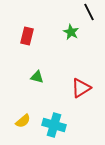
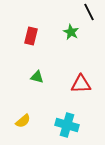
red rectangle: moved 4 px right
red triangle: moved 4 px up; rotated 30 degrees clockwise
cyan cross: moved 13 px right
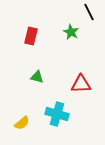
yellow semicircle: moved 1 px left, 2 px down
cyan cross: moved 10 px left, 11 px up
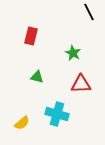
green star: moved 2 px right, 21 px down
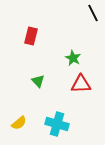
black line: moved 4 px right, 1 px down
green star: moved 5 px down
green triangle: moved 1 px right, 4 px down; rotated 32 degrees clockwise
cyan cross: moved 10 px down
yellow semicircle: moved 3 px left
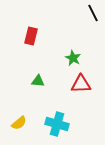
green triangle: rotated 40 degrees counterclockwise
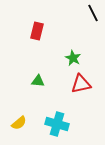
red rectangle: moved 6 px right, 5 px up
red triangle: rotated 10 degrees counterclockwise
